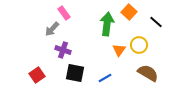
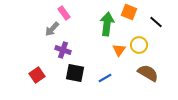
orange square: rotated 21 degrees counterclockwise
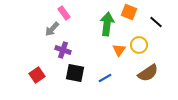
brown semicircle: rotated 115 degrees clockwise
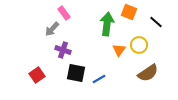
black square: moved 1 px right
blue line: moved 6 px left, 1 px down
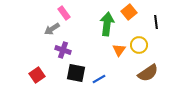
orange square: rotated 28 degrees clockwise
black line: rotated 40 degrees clockwise
gray arrow: rotated 14 degrees clockwise
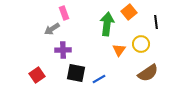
pink rectangle: rotated 16 degrees clockwise
yellow circle: moved 2 px right, 1 px up
purple cross: rotated 21 degrees counterclockwise
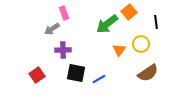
green arrow: rotated 135 degrees counterclockwise
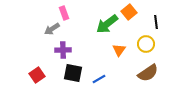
yellow circle: moved 5 px right
black square: moved 3 px left
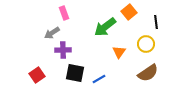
green arrow: moved 2 px left, 3 px down
gray arrow: moved 4 px down
orange triangle: moved 2 px down
black square: moved 2 px right
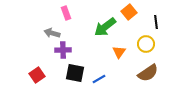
pink rectangle: moved 2 px right
gray arrow: rotated 49 degrees clockwise
